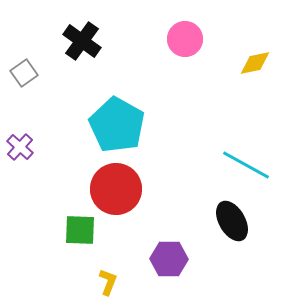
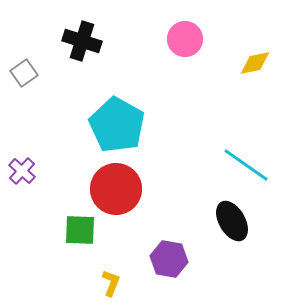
black cross: rotated 18 degrees counterclockwise
purple cross: moved 2 px right, 24 px down
cyan line: rotated 6 degrees clockwise
purple hexagon: rotated 9 degrees clockwise
yellow L-shape: moved 3 px right, 1 px down
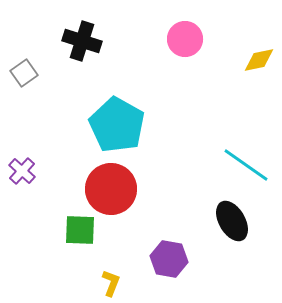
yellow diamond: moved 4 px right, 3 px up
red circle: moved 5 px left
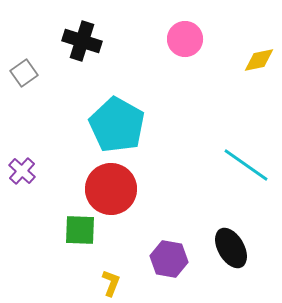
black ellipse: moved 1 px left, 27 px down
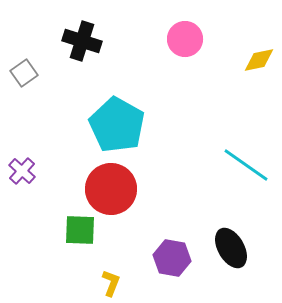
purple hexagon: moved 3 px right, 1 px up
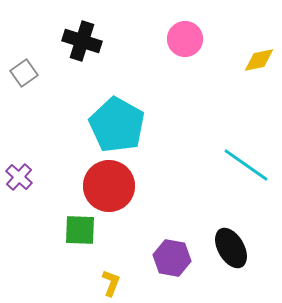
purple cross: moved 3 px left, 6 px down
red circle: moved 2 px left, 3 px up
